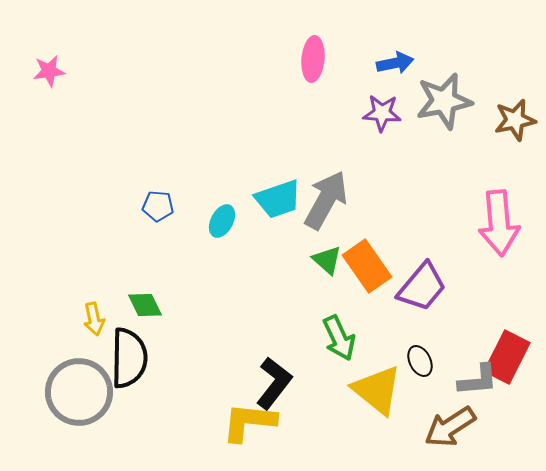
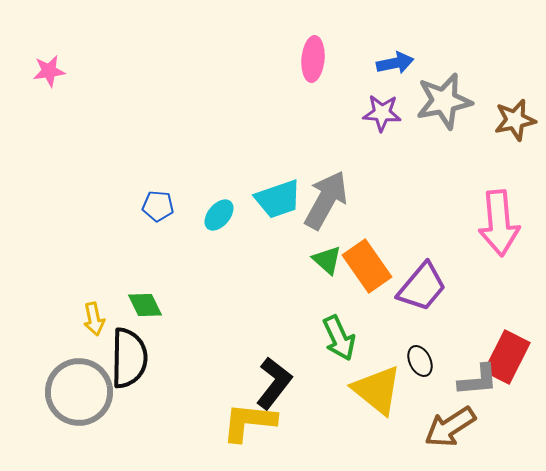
cyan ellipse: moved 3 px left, 6 px up; rotated 12 degrees clockwise
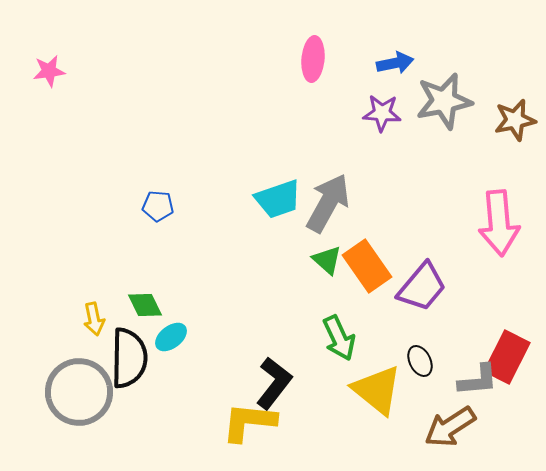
gray arrow: moved 2 px right, 3 px down
cyan ellipse: moved 48 px left, 122 px down; rotated 12 degrees clockwise
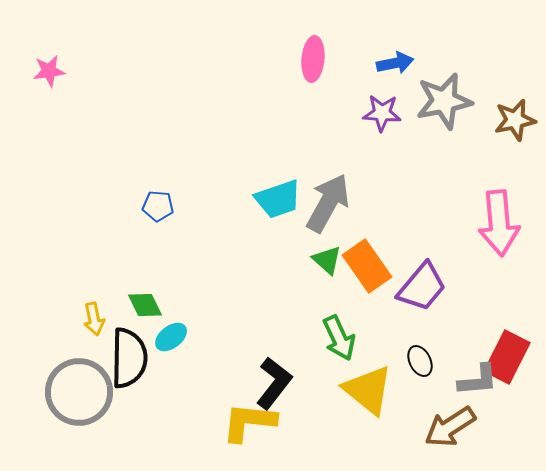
yellow triangle: moved 9 px left
